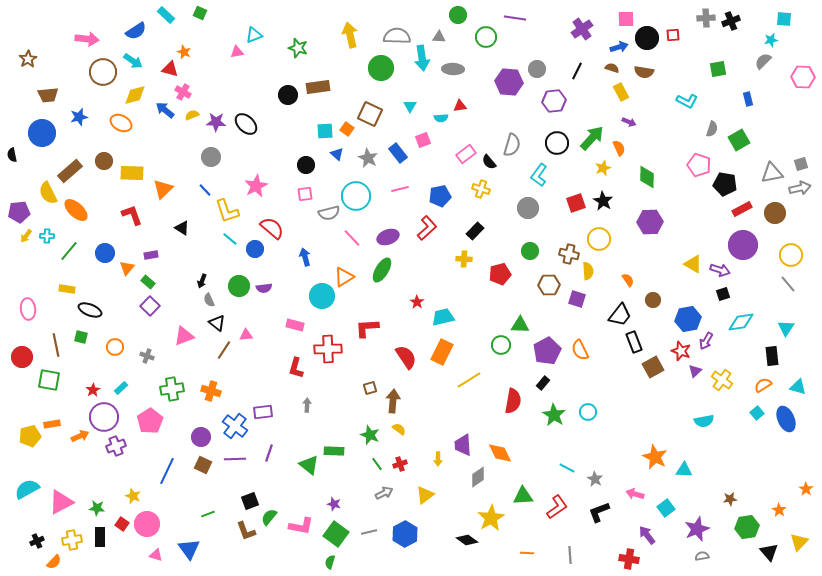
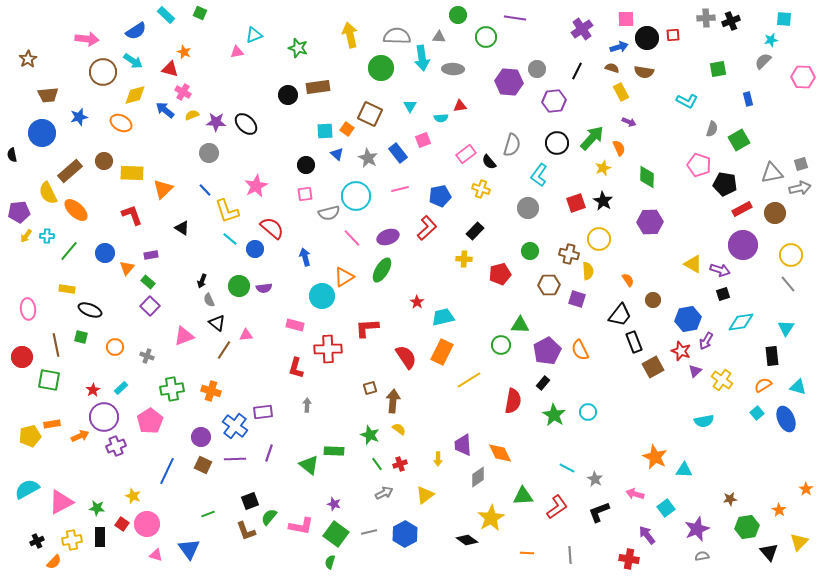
gray circle at (211, 157): moved 2 px left, 4 px up
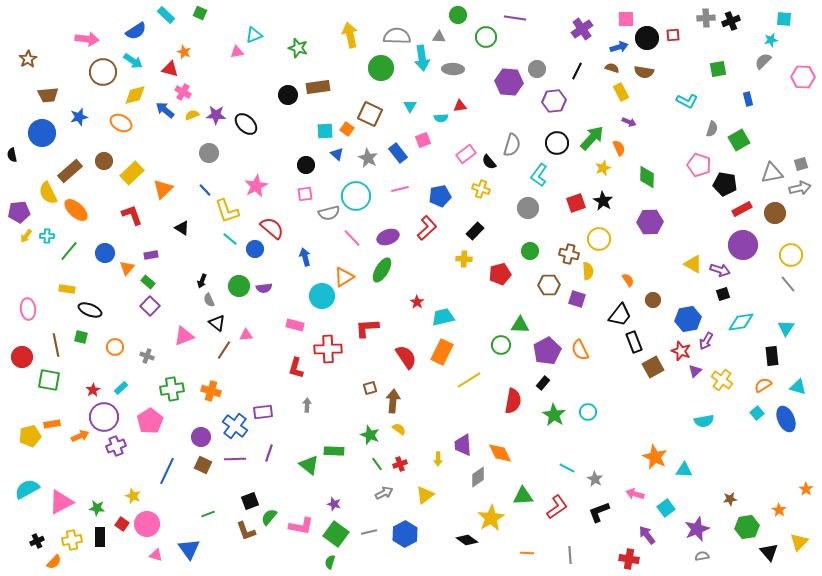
purple star at (216, 122): moved 7 px up
yellow rectangle at (132, 173): rotated 45 degrees counterclockwise
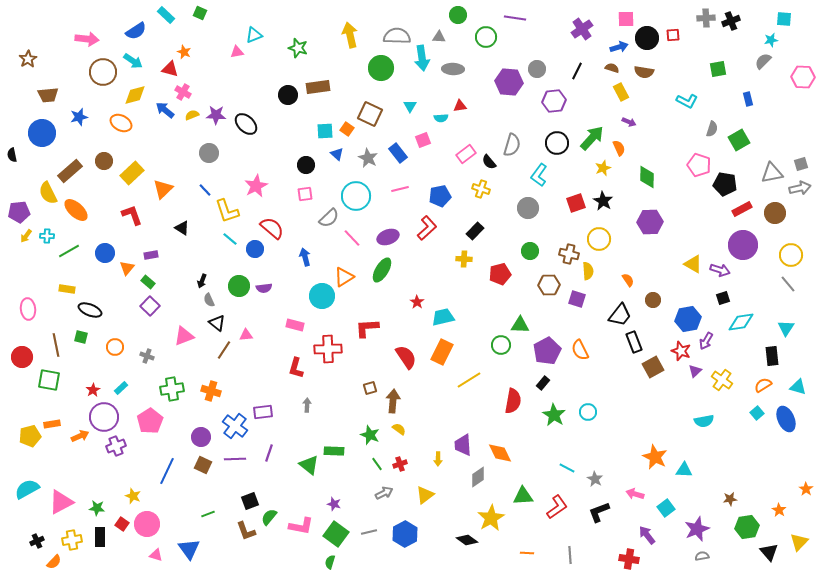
gray semicircle at (329, 213): moved 5 px down; rotated 30 degrees counterclockwise
green line at (69, 251): rotated 20 degrees clockwise
black square at (723, 294): moved 4 px down
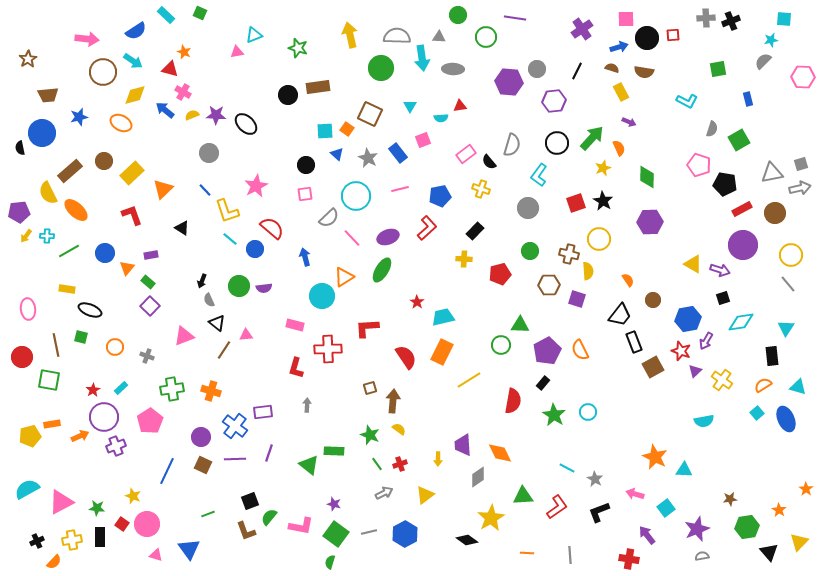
black semicircle at (12, 155): moved 8 px right, 7 px up
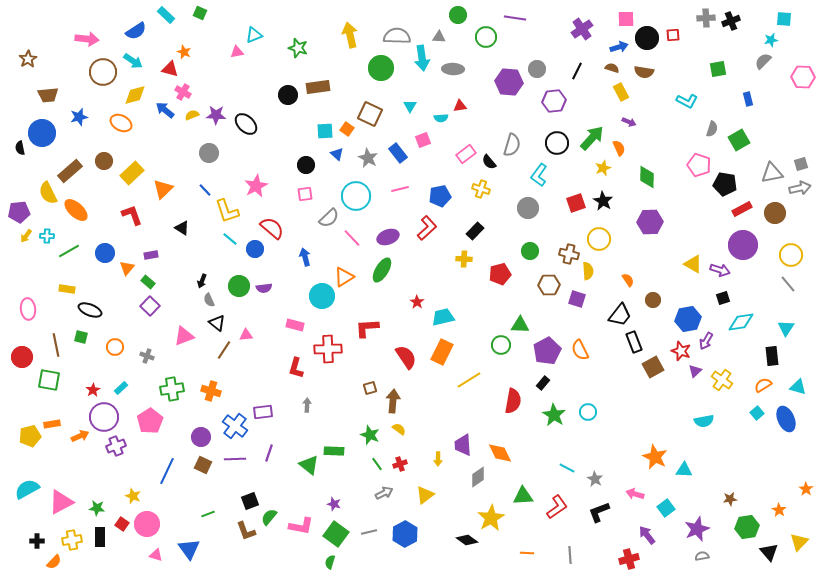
black cross at (37, 541): rotated 24 degrees clockwise
red cross at (629, 559): rotated 24 degrees counterclockwise
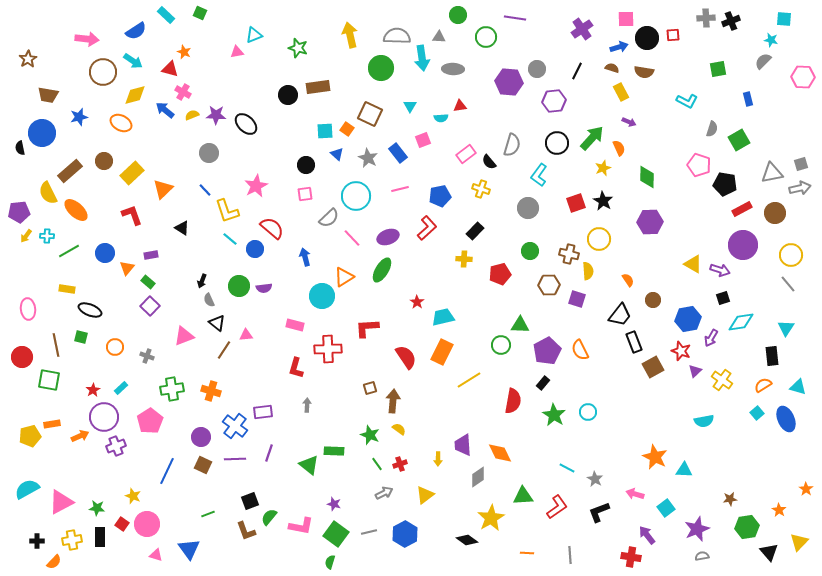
cyan star at (771, 40): rotated 24 degrees clockwise
brown trapezoid at (48, 95): rotated 15 degrees clockwise
purple arrow at (706, 341): moved 5 px right, 3 px up
red cross at (629, 559): moved 2 px right, 2 px up; rotated 24 degrees clockwise
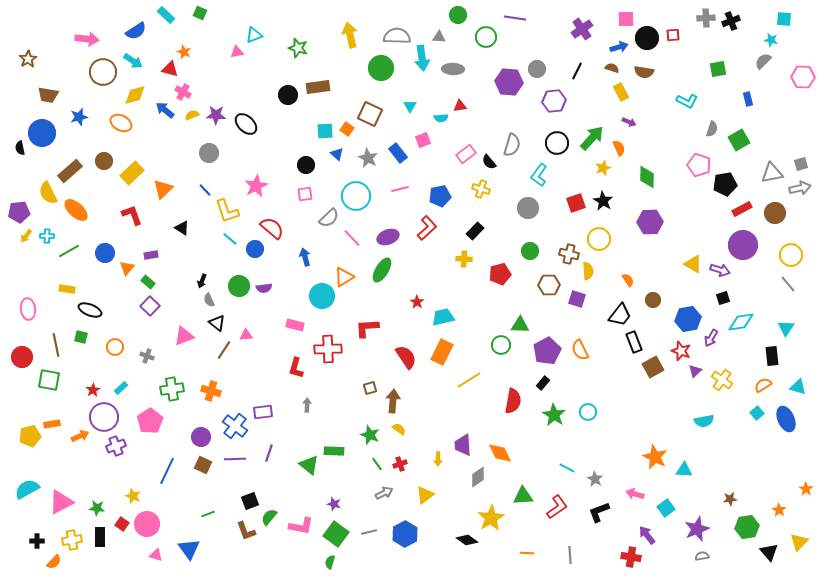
black pentagon at (725, 184): rotated 20 degrees counterclockwise
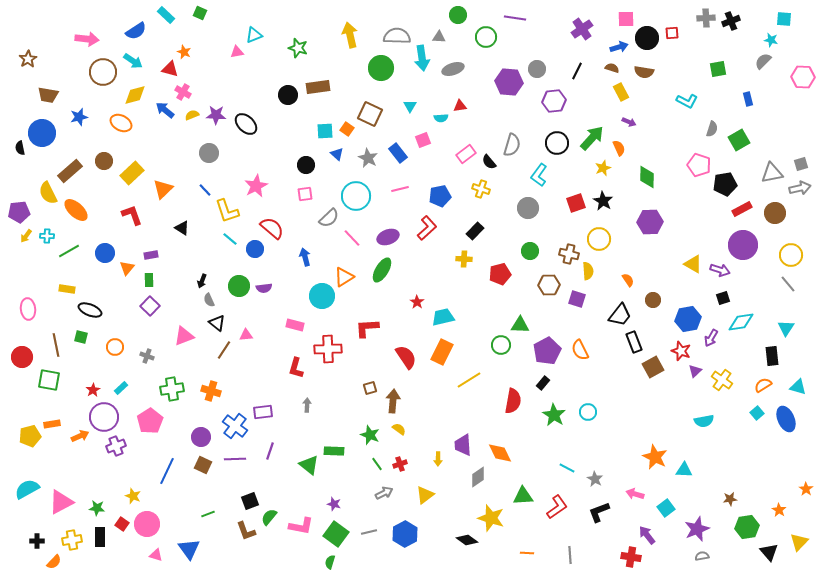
red square at (673, 35): moved 1 px left, 2 px up
gray ellipse at (453, 69): rotated 20 degrees counterclockwise
green rectangle at (148, 282): moved 1 px right, 2 px up; rotated 48 degrees clockwise
purple line at (269, 453): moved 1 px right, 2 px up
yellow star at (491, 518): rotated 24 degrees counterclockwise
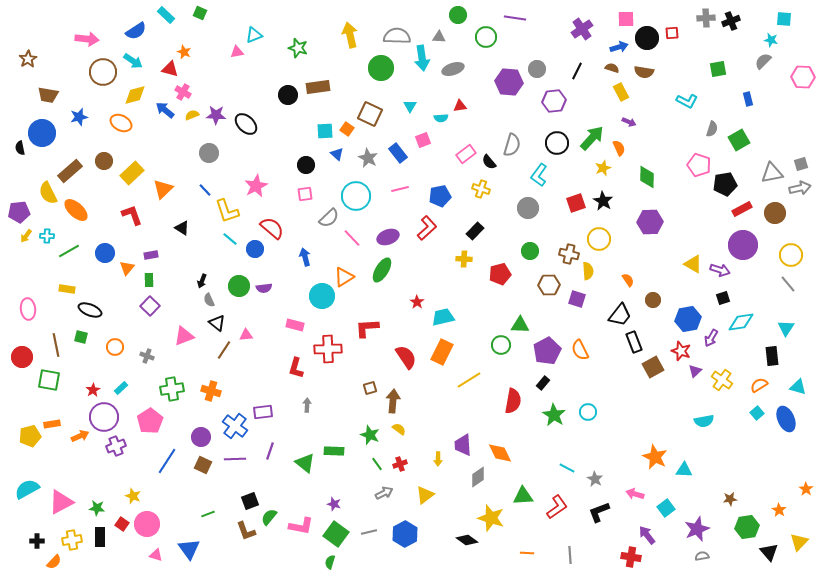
orange semicircle at (763, 385): moved 4 px left
green triangle at (309, 465): moved 4 px left, 2 px up
blue line at (167, 471): moved 10 px up; rotated 8 degrees clockwise
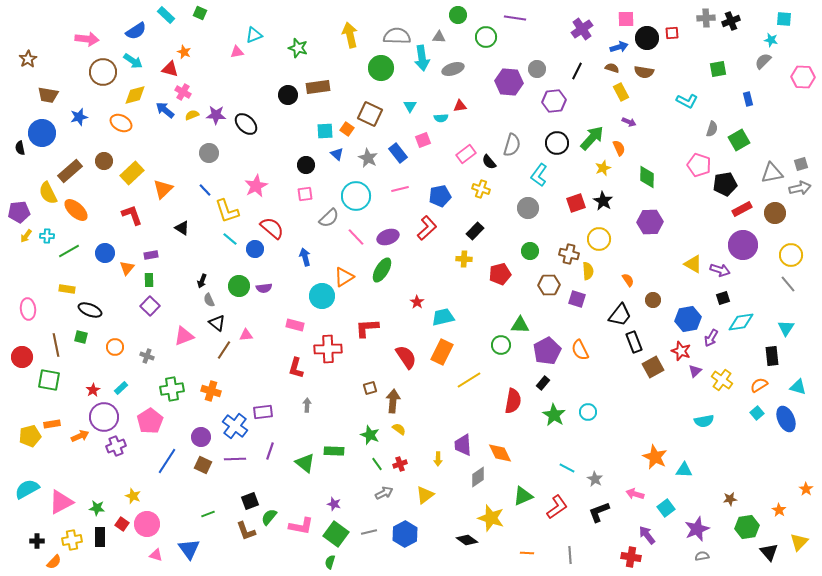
pink line at (352, 238): moved 4 px right, 1 px up
green triangle at (523, 496): rotated 20 degrees counterclockwise
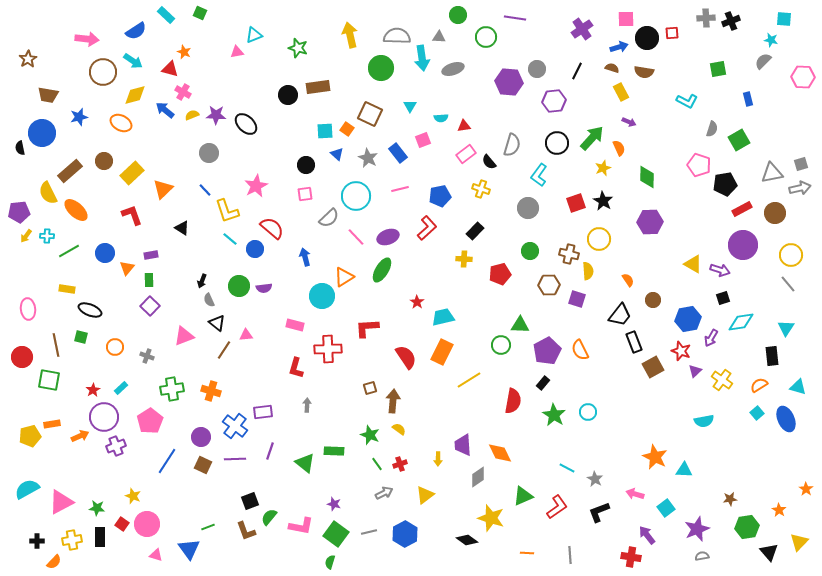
red triangle at (460, 106): moved 4 px right, 20 px down
green line at (208, 514): moved 13 px down
